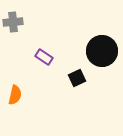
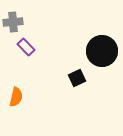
purple rectangle: moved 18 px left, 10 px up; rotated 12 degrees clockwise
orange semicircle: moved 1 px right, 2 px down
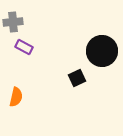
purple rectangle: moved 2 px left; rotated 18 degrees counterclockwise
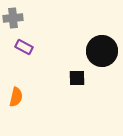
gray cross: moved 4 px up
black square: rotated 24 degrees clockwise
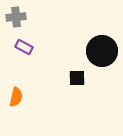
gray cross: moved 3 px right, 1 px up
